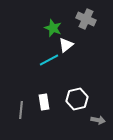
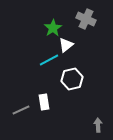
green star: rotated 18 degrees clockwise
white hexagon: moved 5 px left, 20 px up
gray line: rotated 60 degrees clockwise
gray arrow: moved 5 px down; rotated 104 degrees counterclockwise
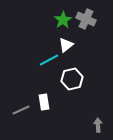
green star: moved 10 px right, 8 px up
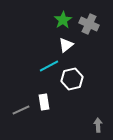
gray cross: moved 3 px right, 5 px down
cyan line: moved 6 px down
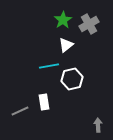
gray cross: rotated 36 degrees clockwise
cyan line: rotated 18 degrees clockwise
gray line: moved 1 px left, 1 px down
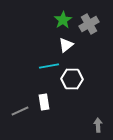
white hexagon: rotated 15 degrees clockwise
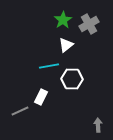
white rectangle: moved 3 px left, 5 px up; rotated 35 degrees clockwise
